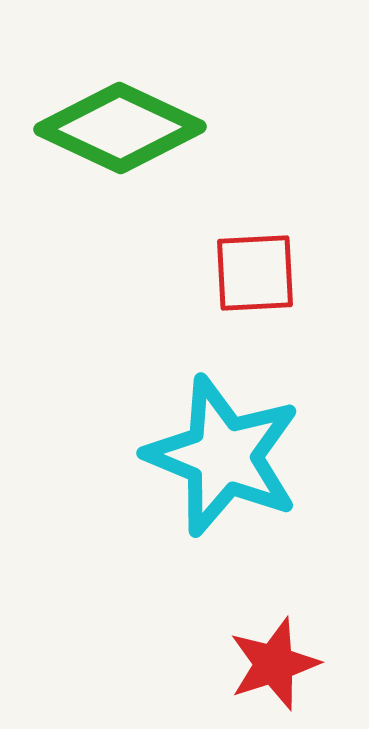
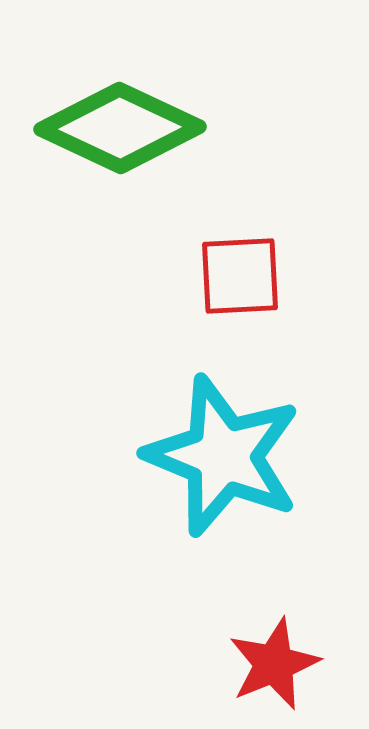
red square: moved 15 px left, 3 px down
red star: rotated 4 degrees counterclockwise
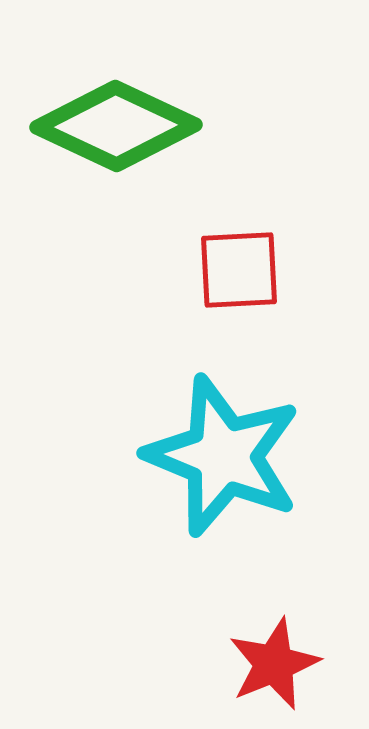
green diamond: moved 4 px left, 2 px up
red square: moved 1 px left, 6 px up
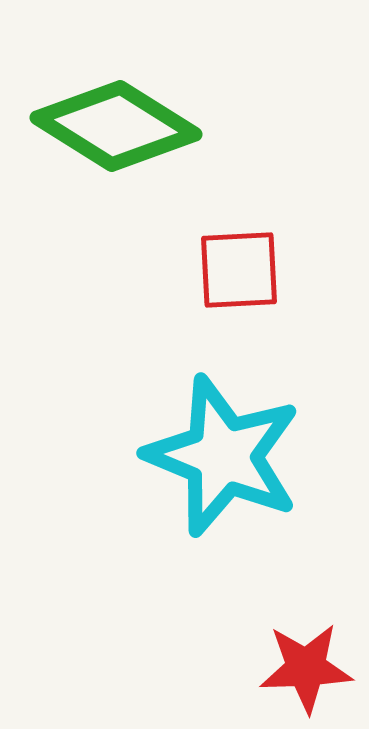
green diamond: rotated 7 degrees clockwise
red star: moved 32 px right, 4 px down; rotated 20 degrees clockwise
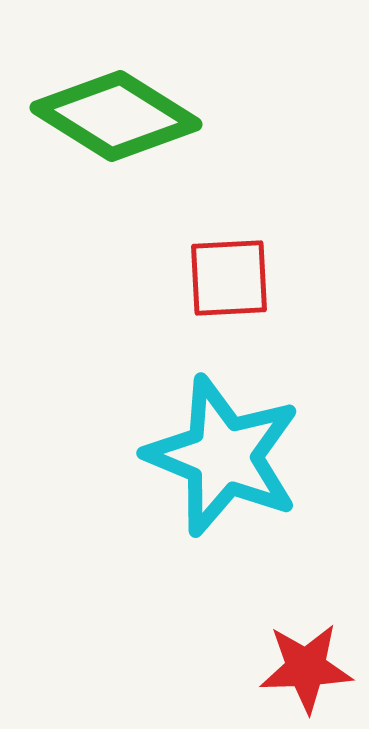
green diamond: moved 10 px up
red square: moved 10 px left, 8 px down
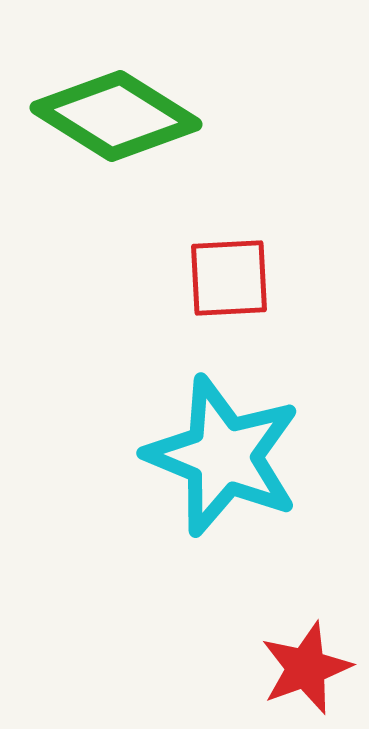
red star: rotated 18 degrees counterclockwise
